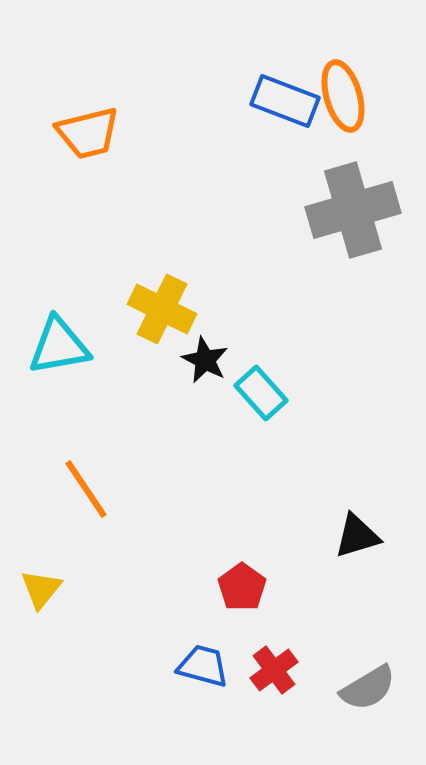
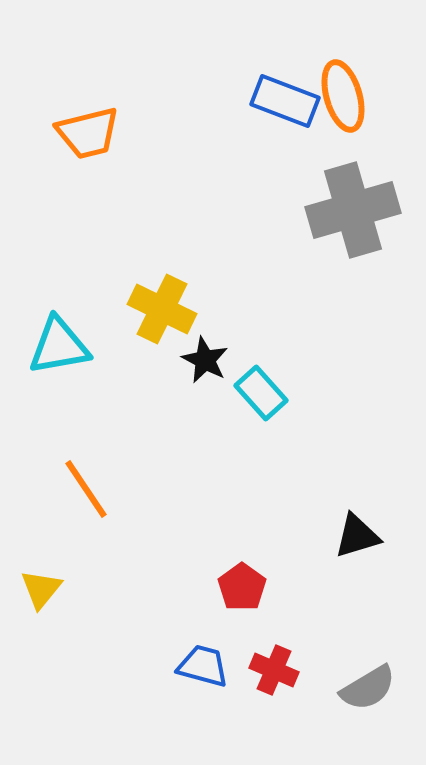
red cross: rotated 30 degrees counterclockwise
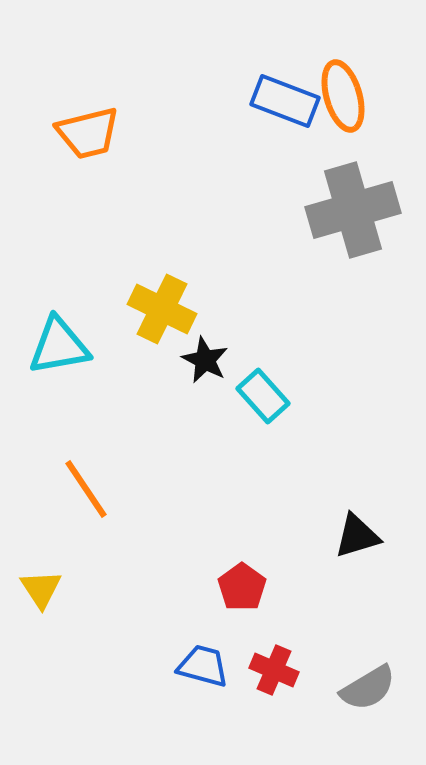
cyan rectangle: moved 2 px right, 3 px down
yellow triangle: rotated 12 degrees counterclockwise
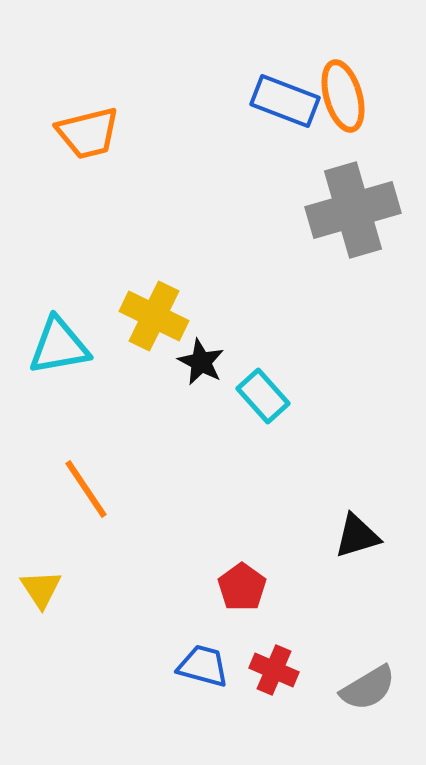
yellow cross: moved 8 px left, 7 px down
black star: moved 4 px left, 2 px down
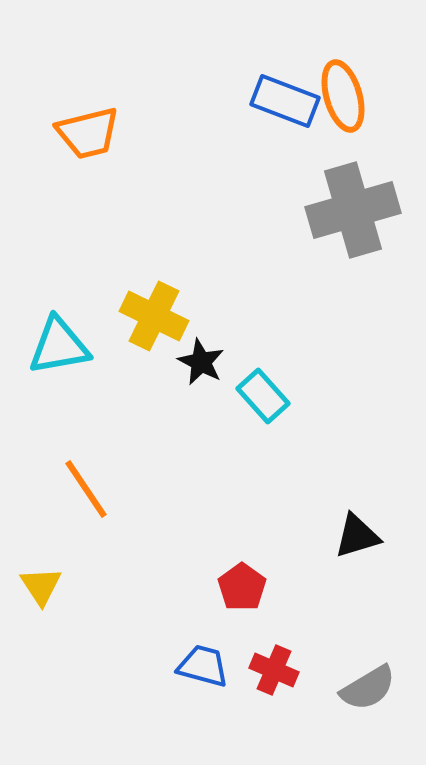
yellow triangle: moved 3 px up
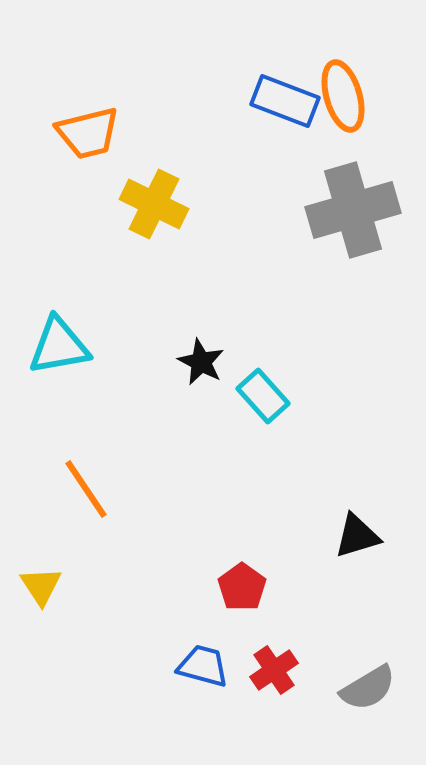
yellow cross: moved 112 px up
red cross: rotated 33 degrees clockwise
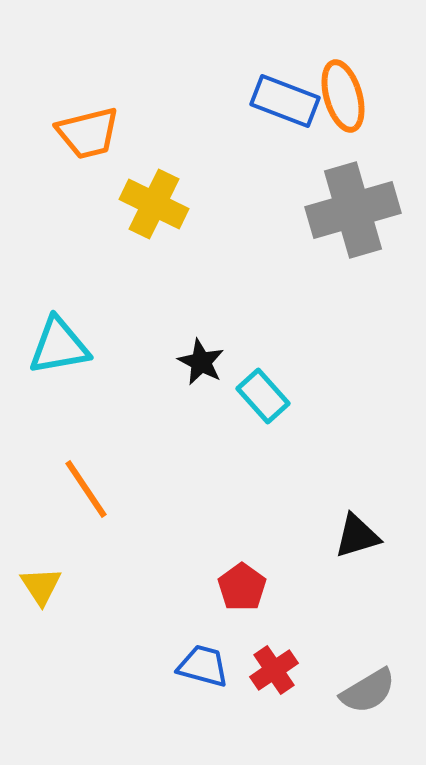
gray semicircle: moved 3 px down
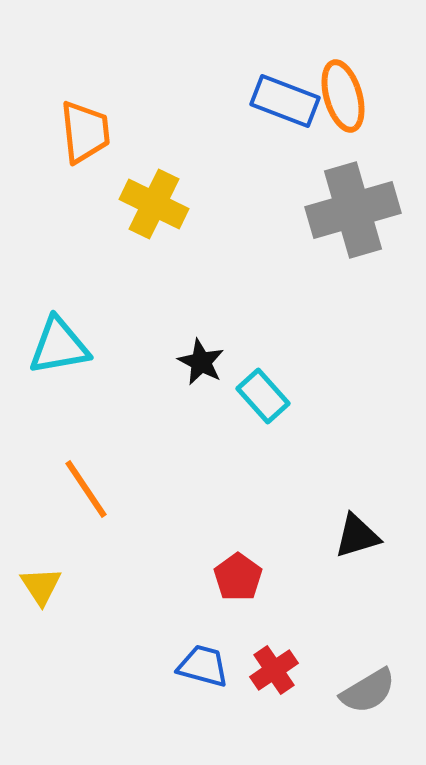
orange trapezoid: moved 3 px left, 1 px up; rotated 82 degrees counterclockwise
red pentagon: moved 4 px left, 10 px up
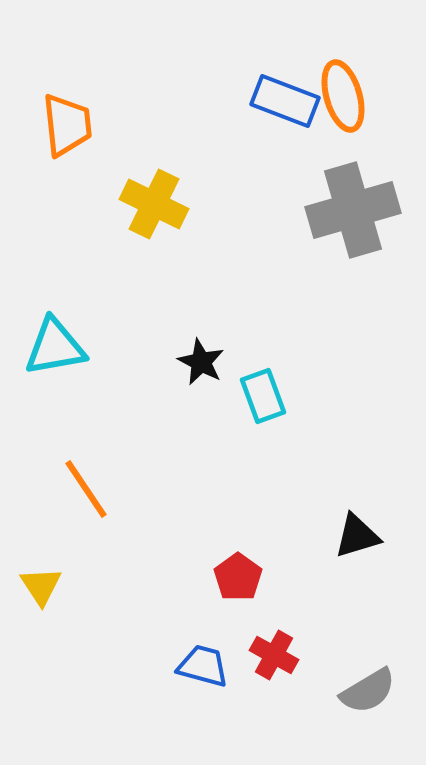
orange trapezoid: moved 18 px left, 7 px up
cyan triangle: moved 4 px left, 1 px down
cyan rectangle: rotated 22 degrees clockwise
red cross: moved 15 px up; rotated 27 degrees counterclockwise
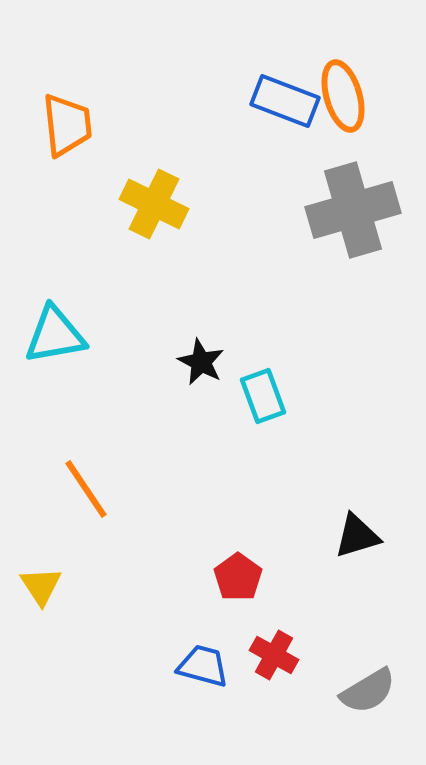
cyan triangle: moved 12 px up
